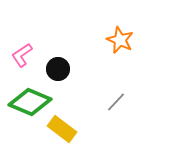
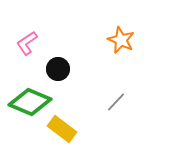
orange star: moved 1 px right
pink L-shape: moved 5 px right, 12 px up
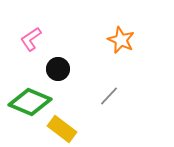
pink L-shape: moved 4 px right, 4 px up
gray line: moved 7 px left, 6 px up
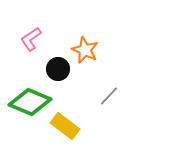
orange star: moved 36 px left, 10 px down
yellow rectangle: moved 3 px right, 3 px up
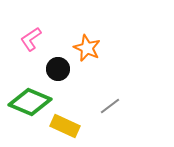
orange star: moved 2 px right, 2 px up
gray line: moved 1 px right, 10 px down; rotated 10 degrees clockwise
yellow rectangle: rotated 12 degrees counterclockwise
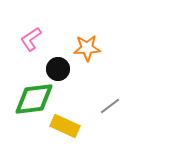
orange star: rotated 28 degrees counterclockwise
green diamond: moved 4 px right, 3 px up; rotated 30 degrees counterclockwise
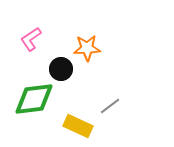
black circle: moved 3 px right
yellow rectangle: moved 13 px right
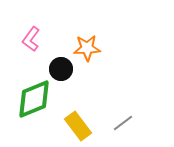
pink L-shape: rotated 20 degrees counterclockwise
green diamond: rotated 15 degrees counterclockwise
gray line: moved 13 px right, 17 px down
yellow rectangle: rotated 28 degrees clockwise
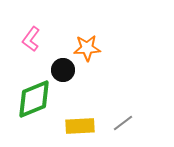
black circle: moved 2 px right, 1 px down
yellow rectangle: moved 2 px right; rotated 56 degrees counterclockwise
